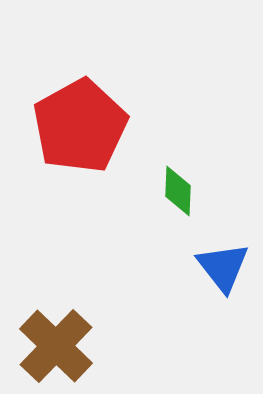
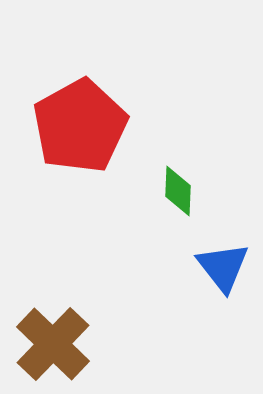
brown cross: moved 3 px left, 2 px up
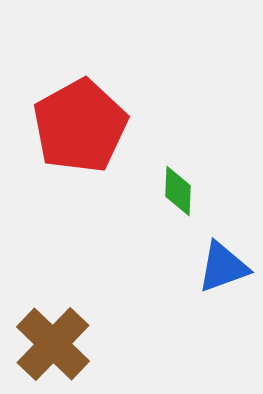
blue triangle: rotated 48 degrees clockwise
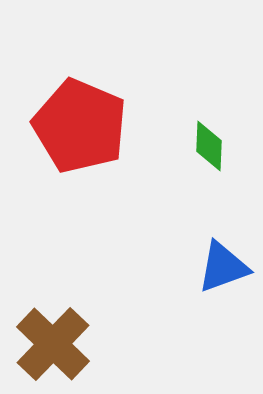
red pentagon: rotated 20 degrees counterclockwise
green diamond: moved 31 px right, 45 px up
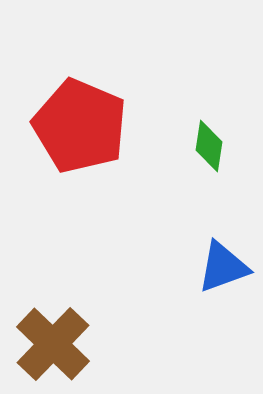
green diamond: rotated 6 degrees clockwise
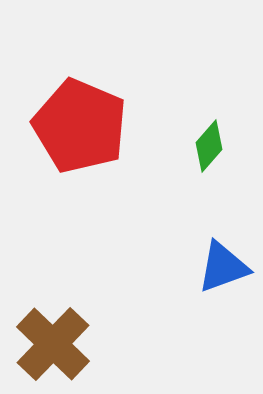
green diamond: rotated 33 degrees clockwise
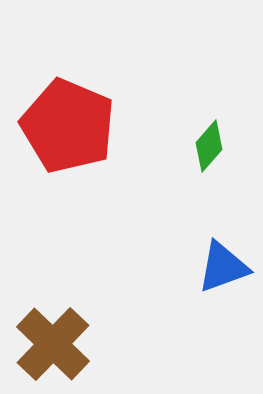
red pentagon: moved 12 px left
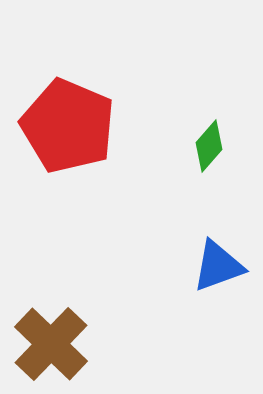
blue triangle: moved 5 px left, 1 px up
brown cross: moved 2 px left
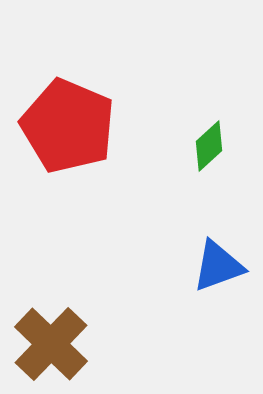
green diamond: rotated 6 degrees clockwise
